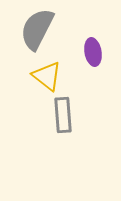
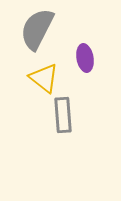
purple ellipse: moved 8 px left, 6 px down
yellow triangle: moved 3 px left, 2 px down
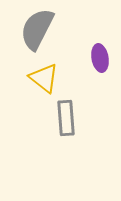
purple ellipse: moved 15 px right
gray rectangle: moved 3 px right, 3 px down
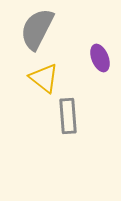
purple ellipse: rotated 12 degrees counterclockwise
gray rectangle: moved 2 px right, 2 px up
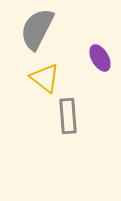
purple ellipse: rotated 8 degrees counterclockwise
yellow triangle: moved 1 px right
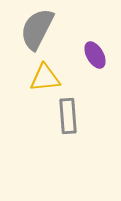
purple ellipse: moved 5 px left, 3 px up
yellow triangle: rotated 44 degrees counterclockwise
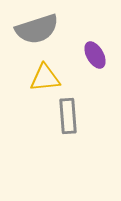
gray semicircle: rotated 135 degrees counterclockwise
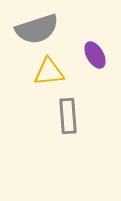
yellow triangle: moved 4 px right, 6 px up
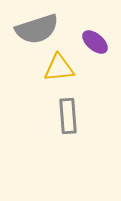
purple ellipse: moved 13 px up; rotated 20 degrees counterclockwise
yellow triangle: moved 10 px right, 4 px up
